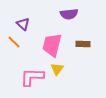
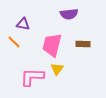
purple triangle: rotated 32 degrees counterclockwise
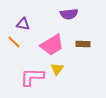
pink trapezoid: rotated 135 degrees counterclockwise
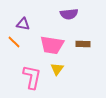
pink trapezoid: rotated 40 degrees clockwise
pink L-shape: rotated 100 degrees clockwise
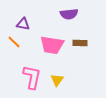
brown rectangle: moved 3 px left, 1 px up
yellow triangle: moved 11 px down
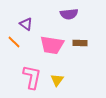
purple triangle: moved 3 px right; rotated 24 degrees clockwise
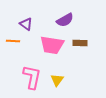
purple semicircle: moved 4 px left, 6 px down; rotated 24 degrees counterclockwise
orange line: moved 1 px left, 1 px up; rotated 40 degrees counterclockwise
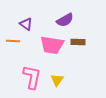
brown rectangle: moved 2 px left, 1 px up
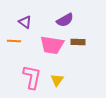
purple triangle: moved 1 px left, 2 px up
orange line: moved 1 px right
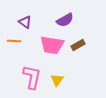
brown rectangle: moved 3 px down; rotated 32 degrees counterclockwise
